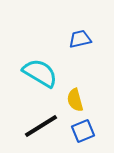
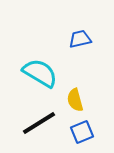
black line: moved 2 px left, 3 px up
blue square: moved 1 px left, 1 px down
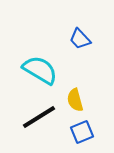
blue trapezoid: rotated 120 degrees counterclockwise
cyan semicircle: moved 3 px up
black line: moved 6 px up
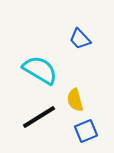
blue square: moved 4 px right, 1 px up
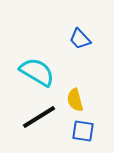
cyan semicircle: moved 3 px left, 2 px down
blue square: moved 3 px left; rotated 30 degrees clockwise
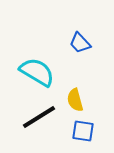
blue trapezoid: moved 4 px down
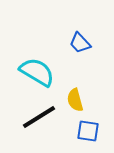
blue square: moved 5 px right
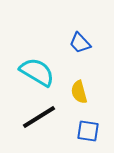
yellow semicircle: moved 4 px right, 8 px up
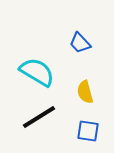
yellow semicircle: moved 6 px right
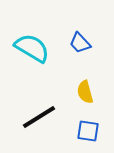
cyan semicircle: moved 5 px left, 24 px up
